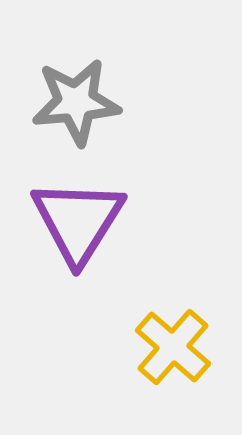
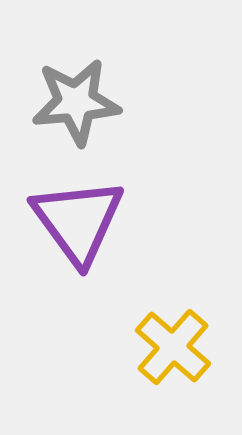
purple triangle: rotated 8 degrees counterclockwise
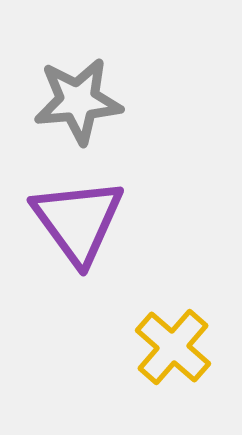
gray star: moved 2 px right, 1 px up
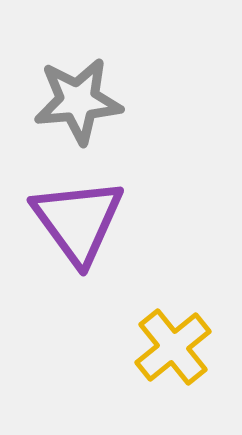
yellow cross: rotated 10 degrees clockwise
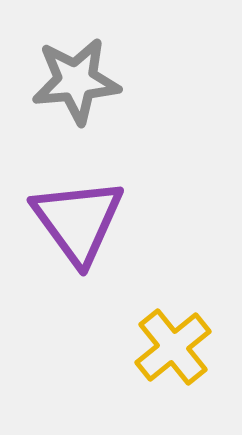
gray star: moved 2 px left, 20 px up
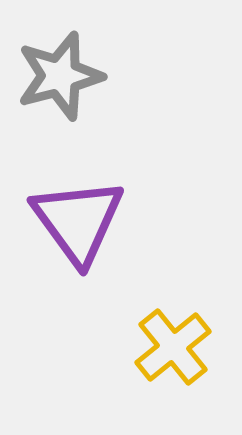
gray star: moved 16 px left, 5 px up; rotated 10 degrees counterclockwise
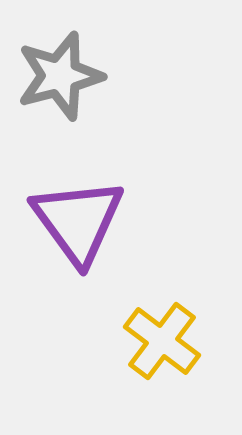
yellow cross: moved 11 px left, 6 px up; rotated 14 degrees counterclockwise
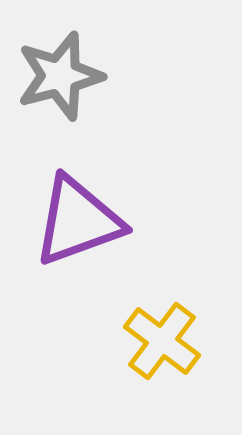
purple triangle: rotated 46 degrees clockwise
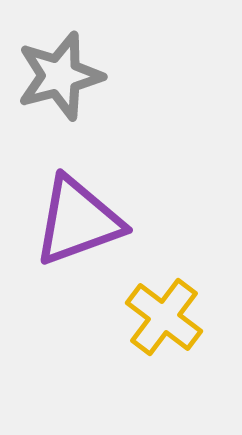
yellow cross: moved 2 px right, 24 px up
